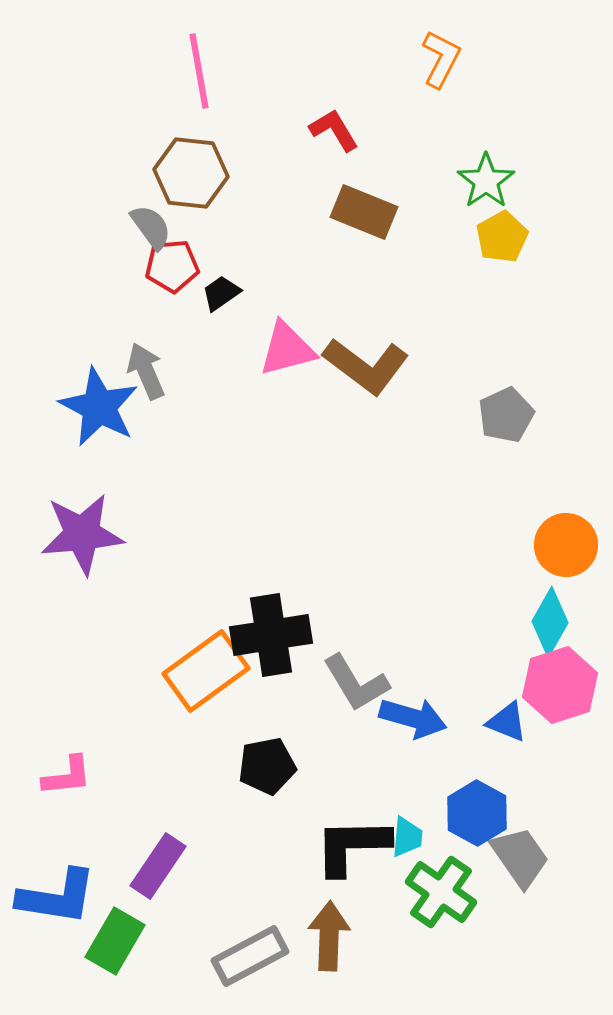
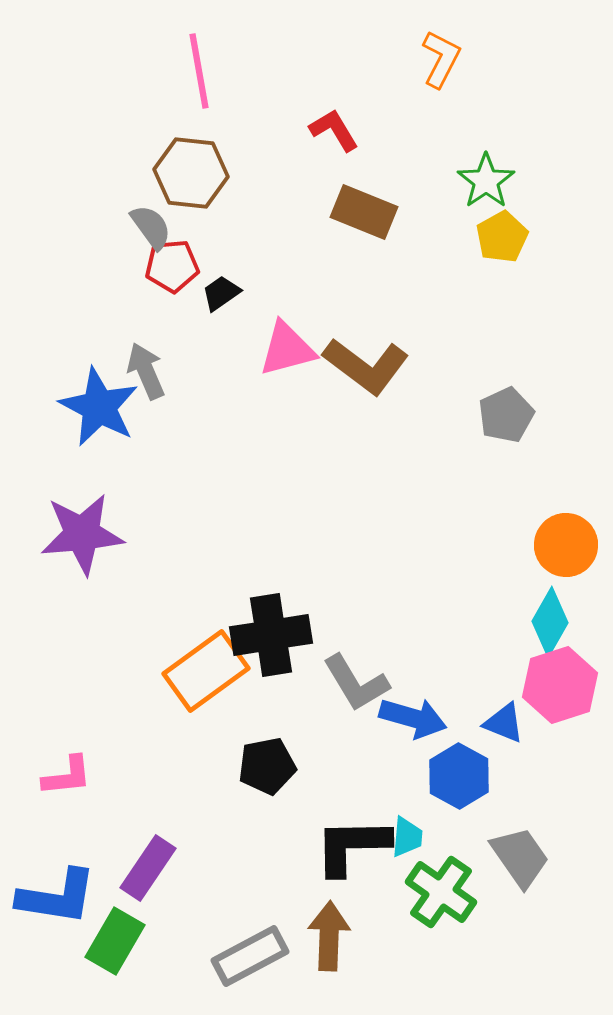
blue triangle: moved 3 px left, 1 px down
blue hexagon: moved 18 px left, 37 px up
purple rectangle: moved 10 px left, 2 px down
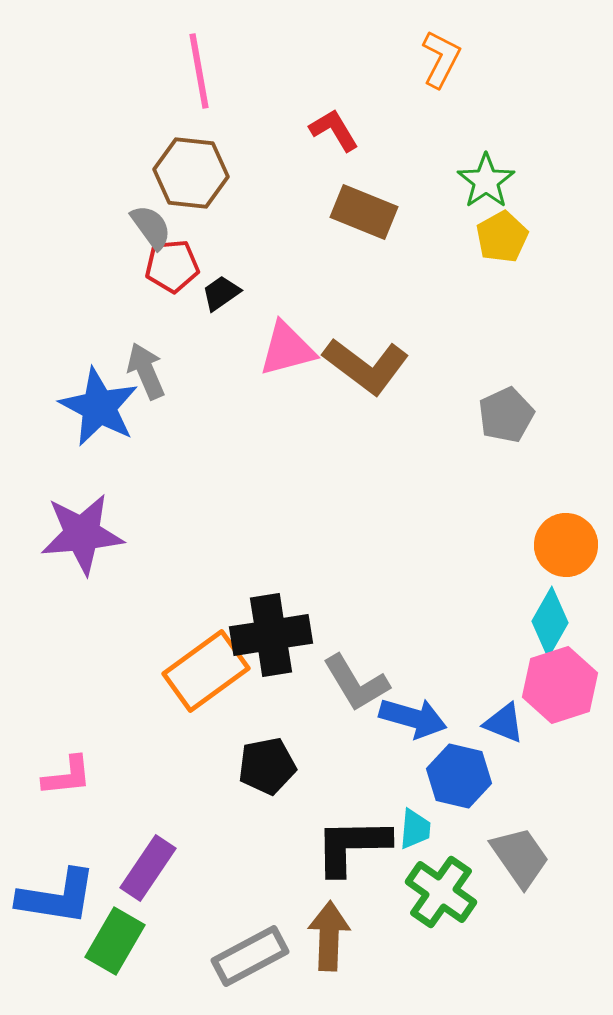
blue hexagon: rotated 16 degrees counterclockwise
cyan trapezoid: moved 8 px right, 8 px up
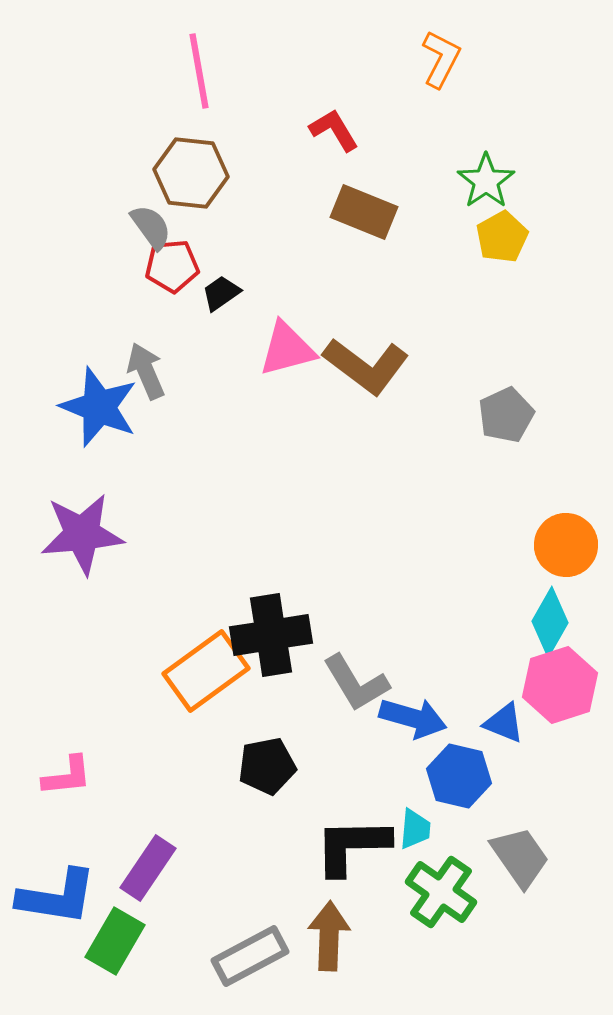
blue star: rotated 6 degrees counterclockwise
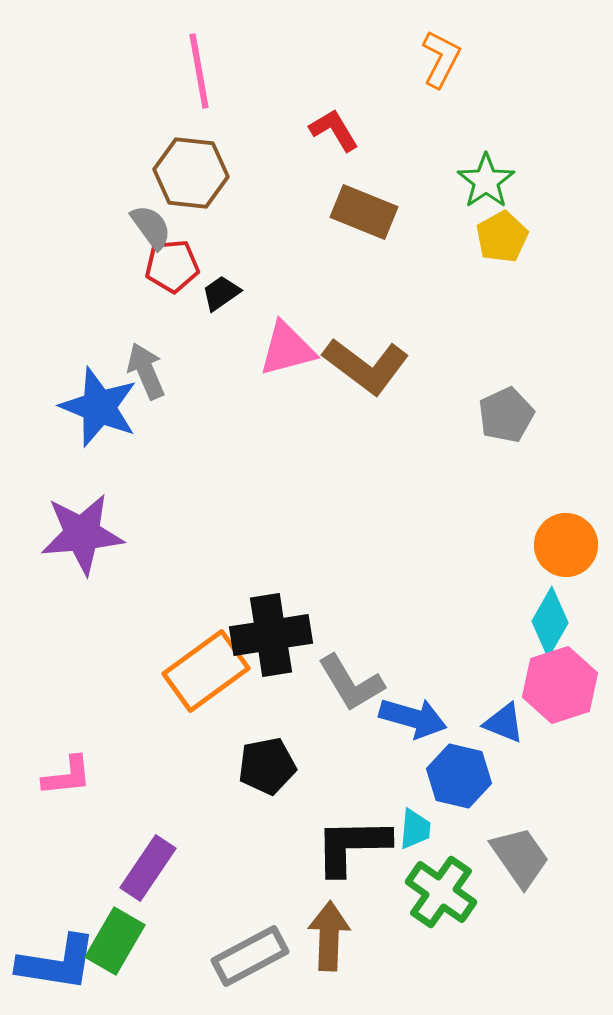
gray L-shape: moved 5 px left
blue L-shape: moved 66 px down
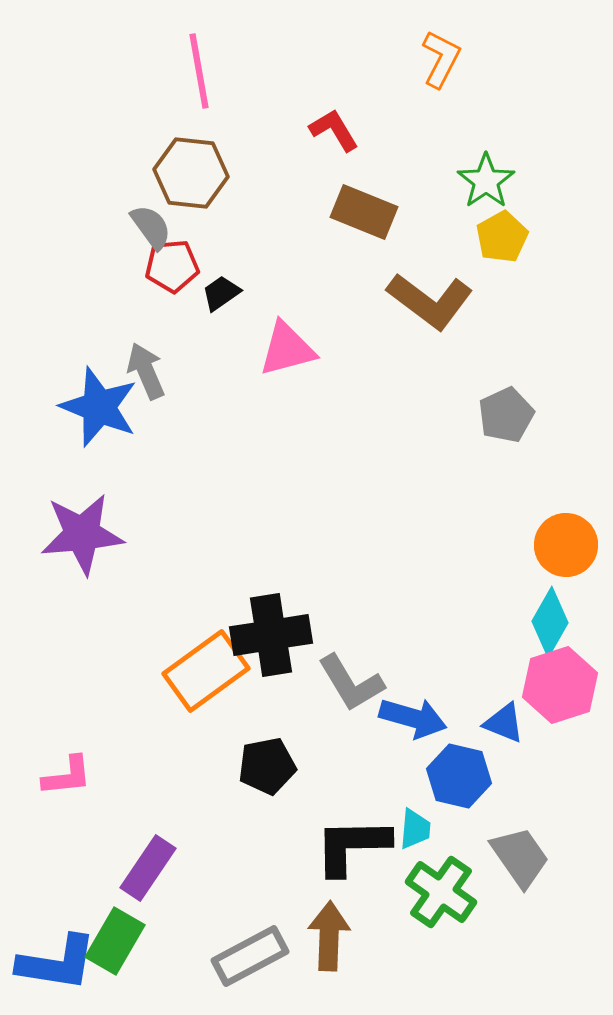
brown L-shape: moved 64 px right, 65 px up
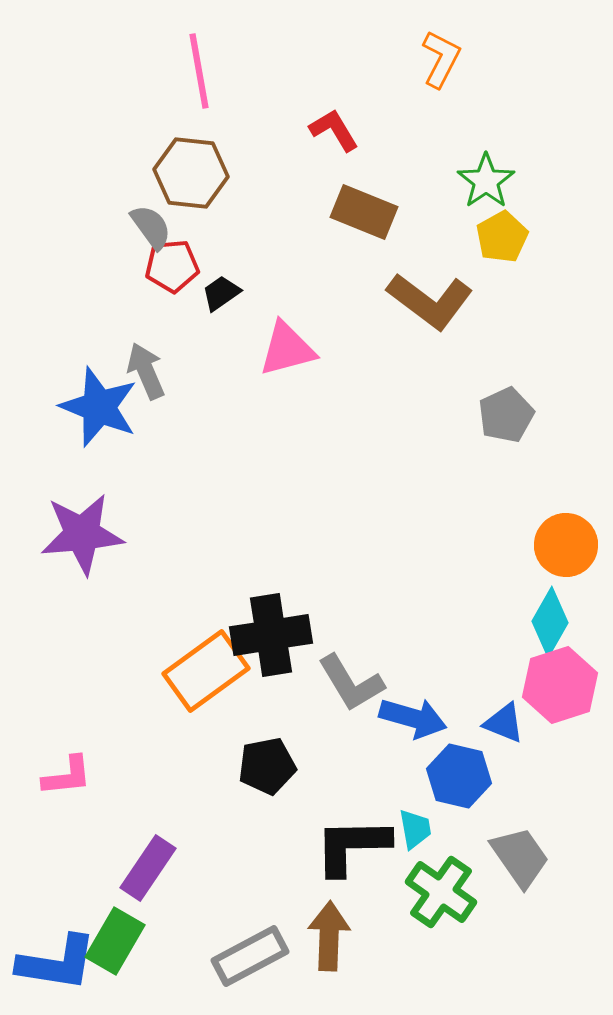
cyan trapezoid: rotated 15 degrees counterclockwise
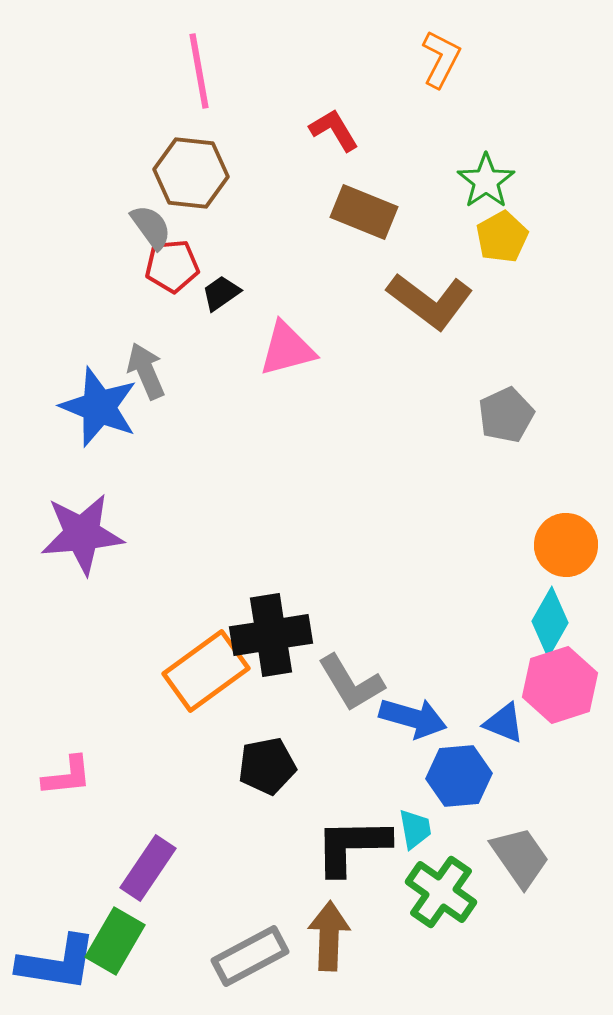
blue hexagon: rotated 18 degrees counterclockwise
